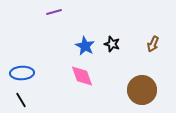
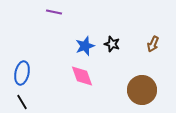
purple line: rotated 28 degrees clockwise
blue star: rotated 24 degrees clockwise
blue ellipse: rotated 75 degrees counterclockwise
black line: moved 1 px right, 2 px down
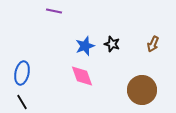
purple line: moved 1 px up
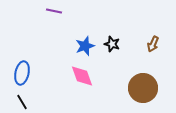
brown circle: moved 1 px right, 2 px up
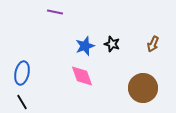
purple line: moved 1 px right, 1 px down
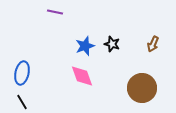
brown circle: moved 1 px left
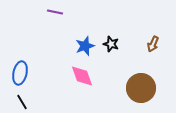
black star: moved 1 px left
blue ellipse: moved 2 px left
brown circle: moved 1 px left
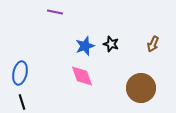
black line: rotated 14 degrees clockwise
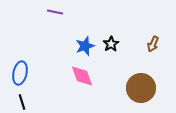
black star: rotated 21 degrees clockwise
